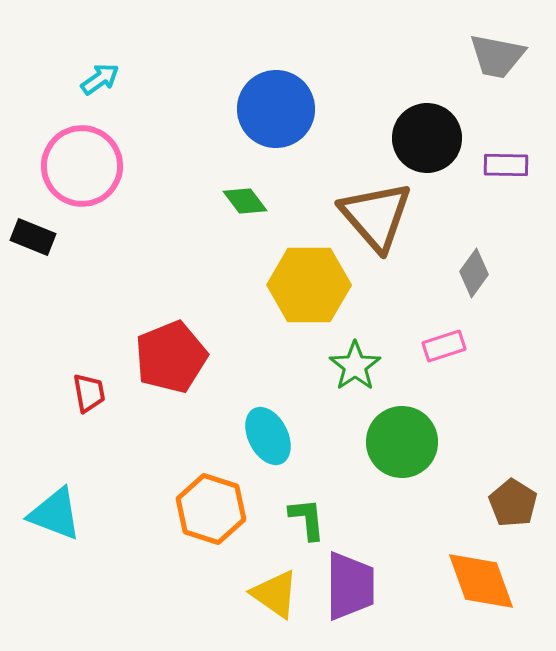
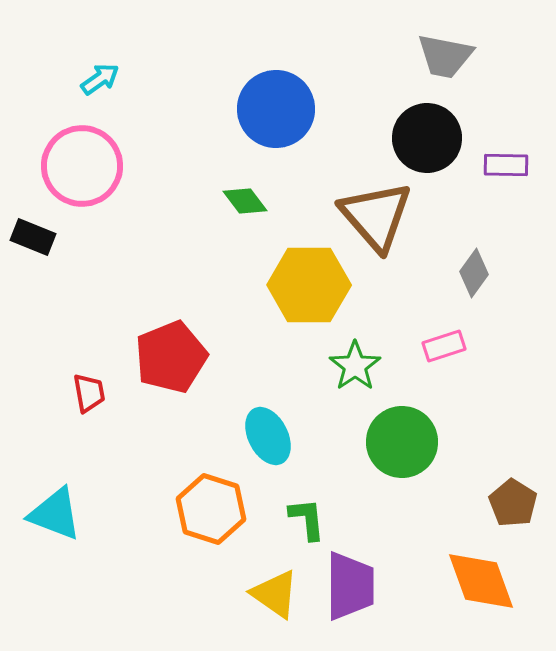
gray trapezoid: moved 52 px left
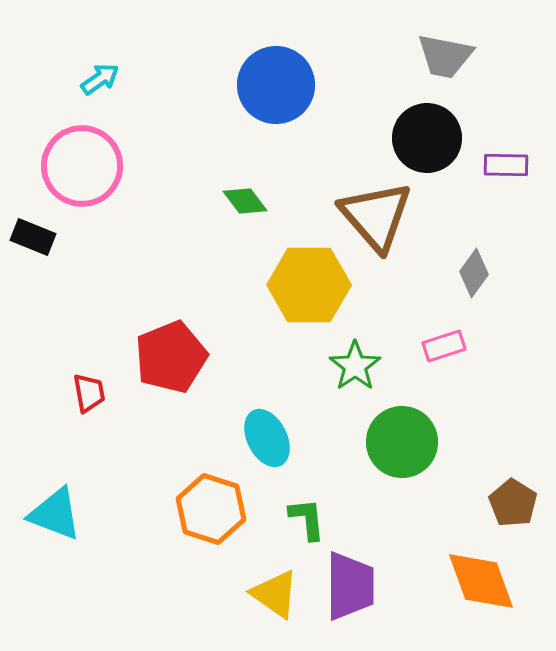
blue circle: moved 24 px up
cyan ellipse: moved 1 px left, 2 px down
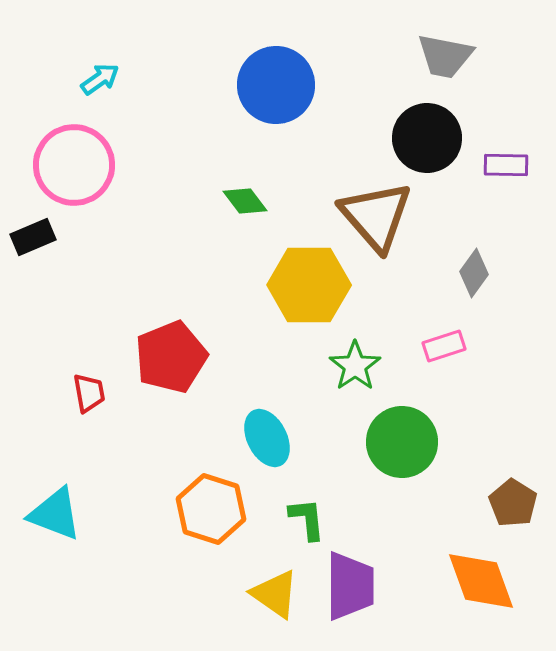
pink circle: moved 8 px left, 1 px up
black rectangle: rotated 45 degrees counterclockwise
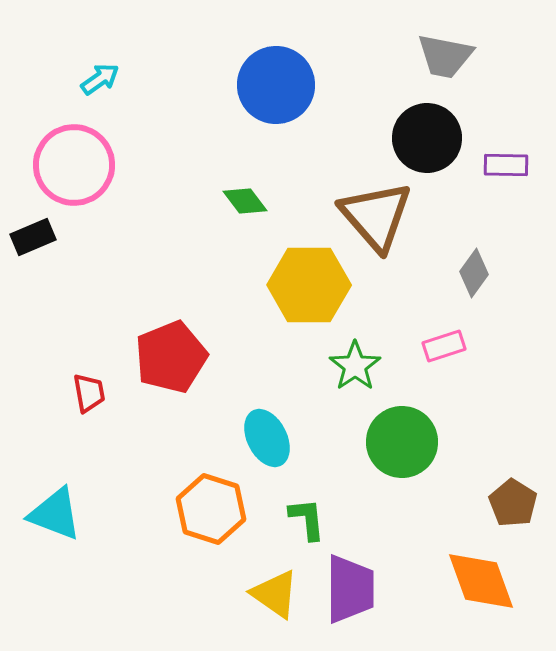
purple trapezoid: moved 3 px down
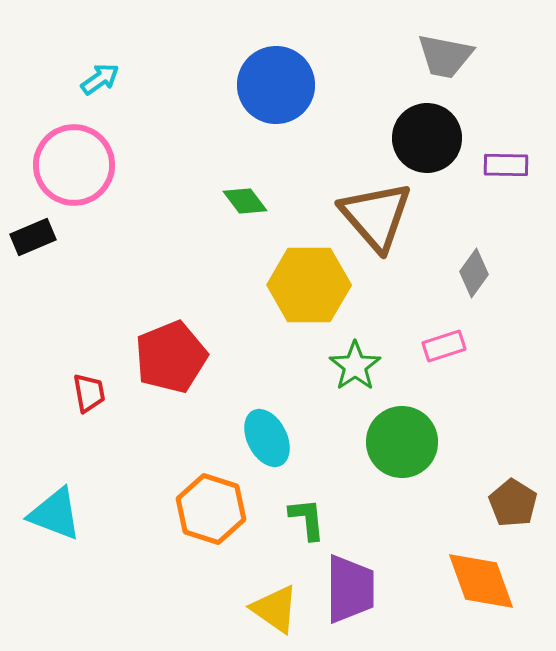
yellow triangle: moved 15 px down
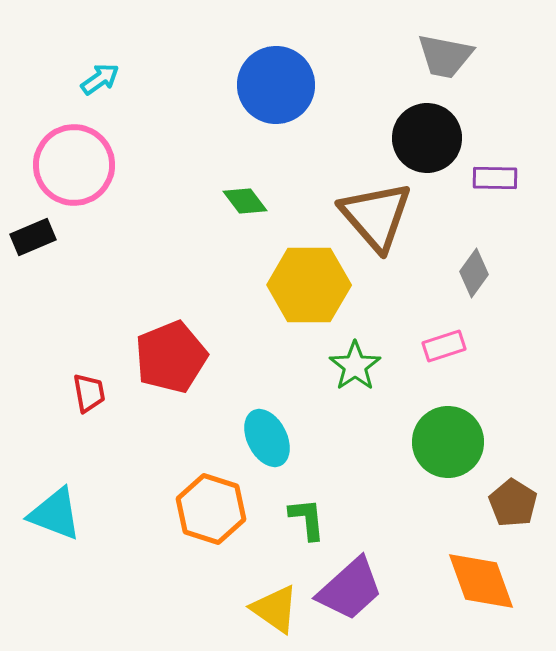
purple rectangle: moved 11 px left, 13 px down
green circle: moved 46 px right
purple trapezoid: rotated 48 degrees clockwise
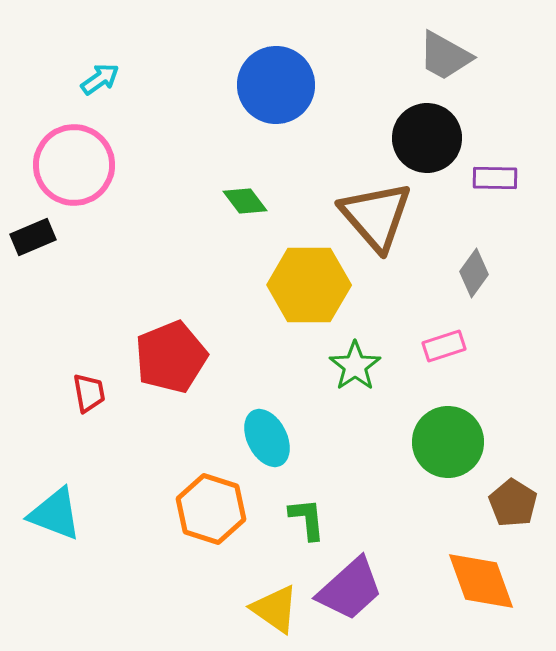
gray trapezoid: rotated 18 degrees clockwise
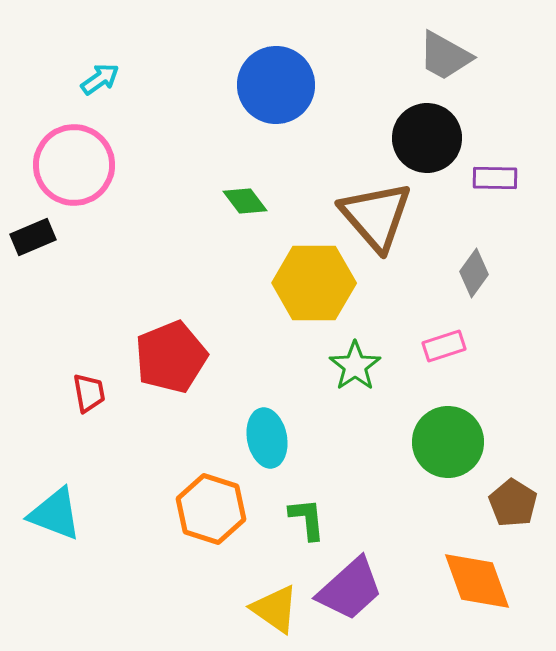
yellow hexagon: moved 5 px right, 2 px up
cyan ellipse: rotated 16 degrees clockwise
orange diamond: moved 4 px left
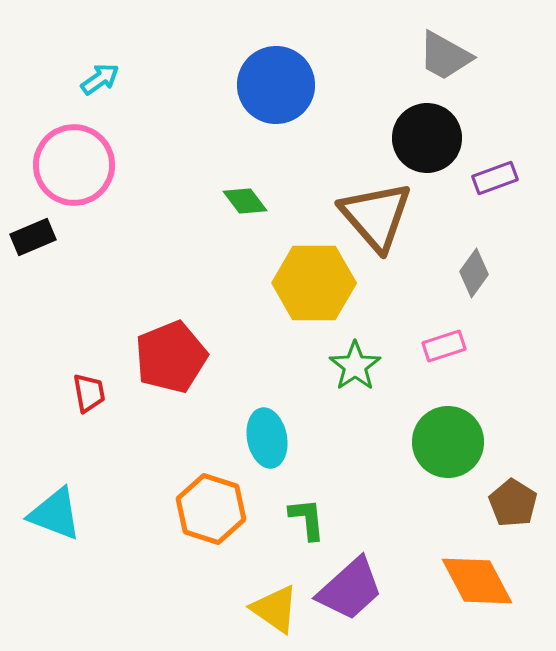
purple rectangle: rotated 21 degrees counterclockwise
orange diamond: rotated 8 degrees counterclockwise
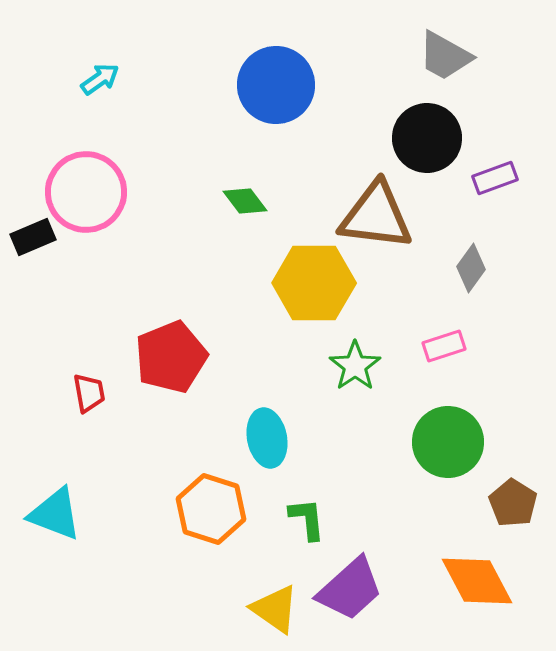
pink circle: moved 12 px right, 27 px down
brown triangle: rotated 42 degrees counterclockwise
gray diamond: moved 3 px left, 5 px up
